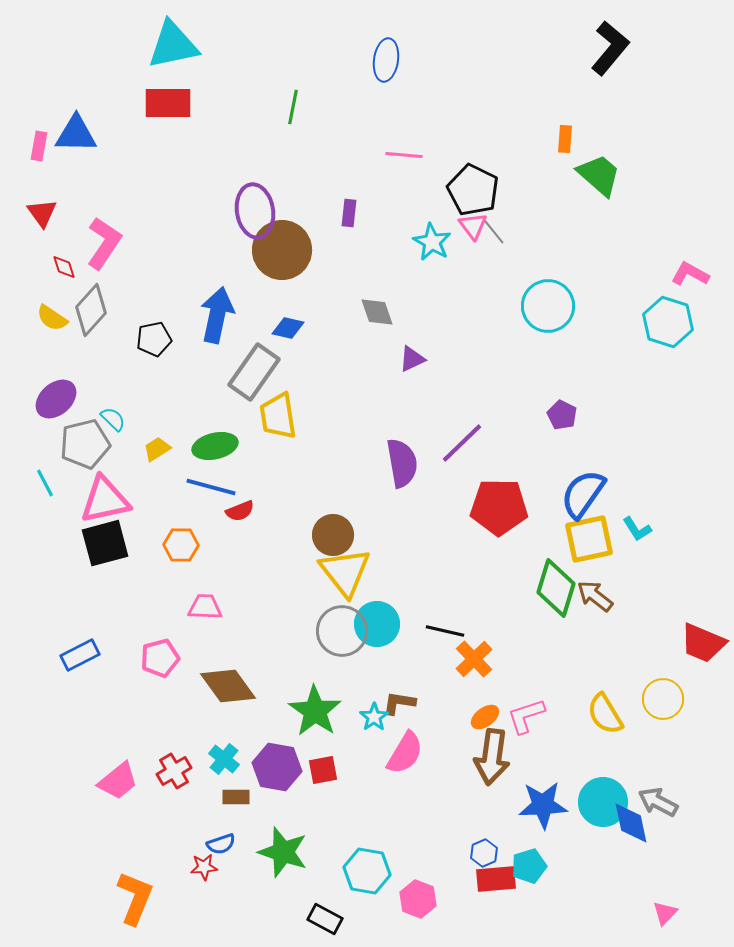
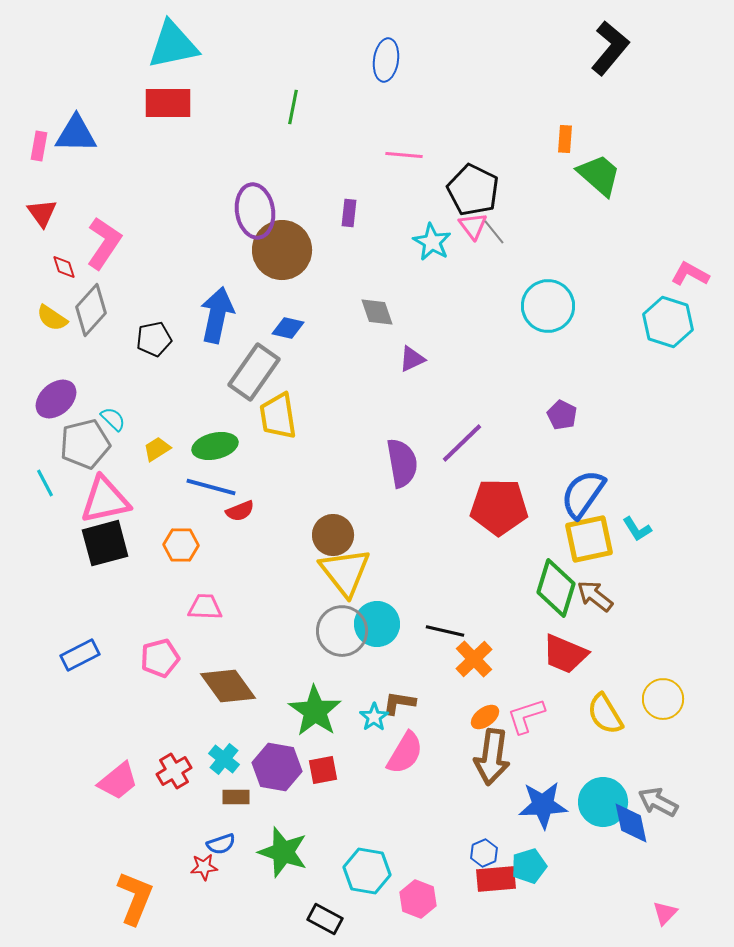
red trapezoid at (703, 643): moved 138 px left, 11 px down
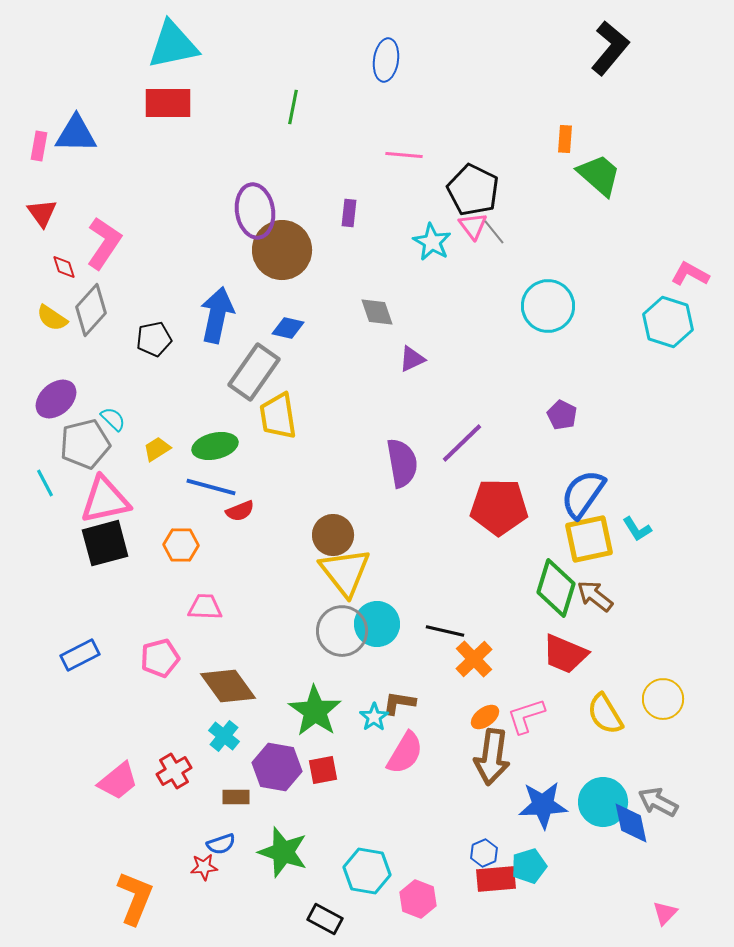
cyan cross at (224, 759): moved 23 px up
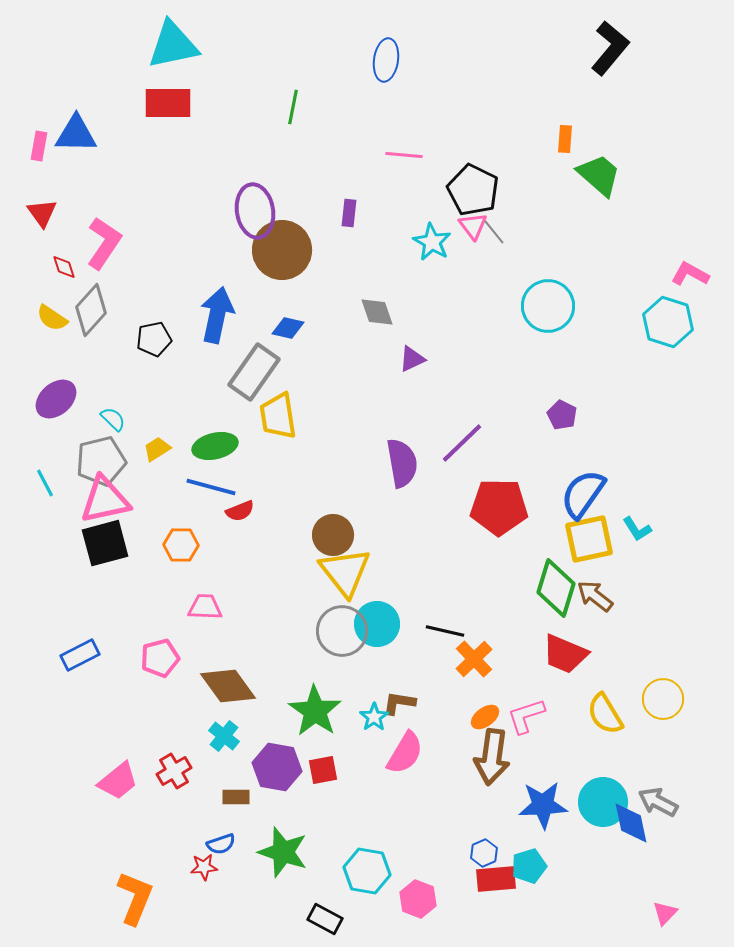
gray pentagon at (85, 444): moved 16 px right, 17 px down
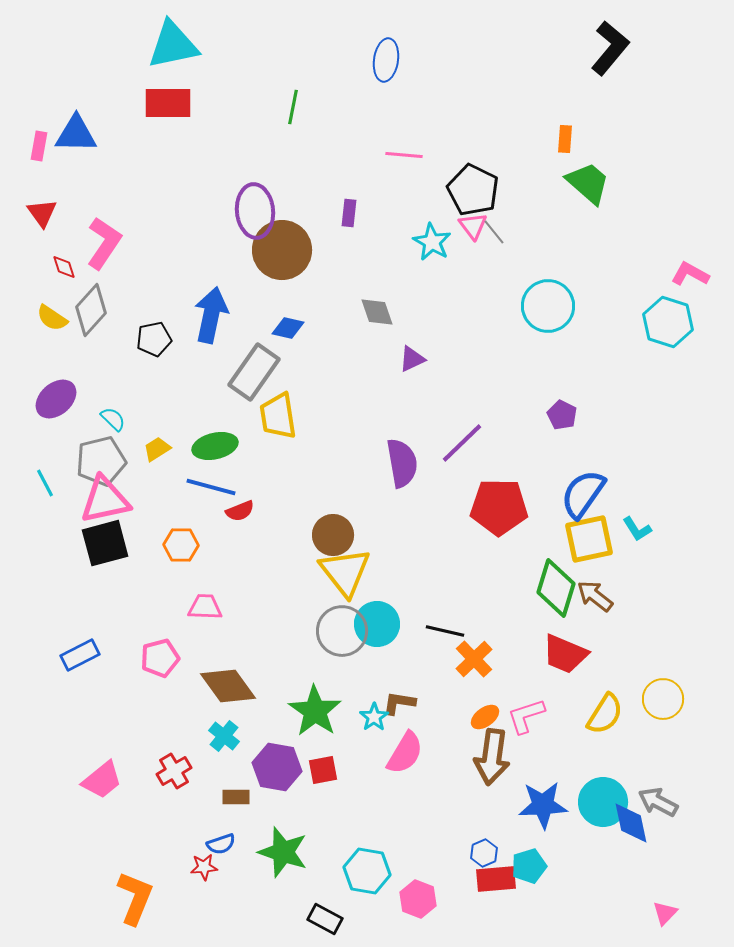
green trapezoid at (599, 175): moved 11 px left, 8 px down
purple ellipse at (255, 211): rotated 4 degrees clockwise
blue arrow at (217, 315): moved 6 px left
yellow semicircle at (605, 714): rotated 117 degrees counterclockwise
pink trapezoid at (118, 781): moved 16 px left, 1 px up
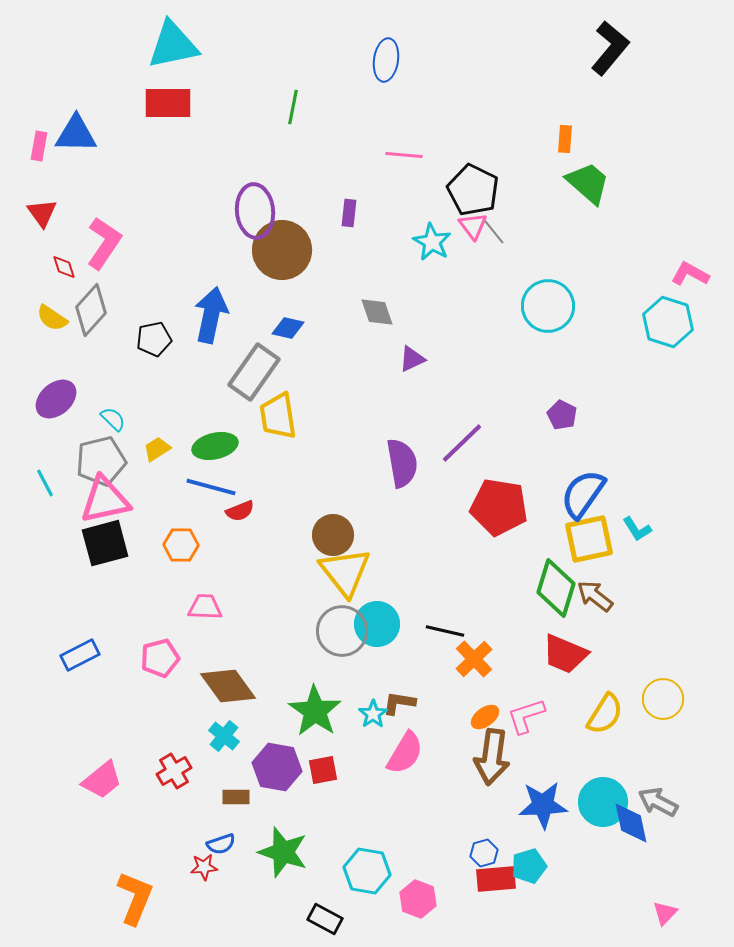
red pentagon at (499, 507): rotated 8 degrees clockwise
cyan star at (374, 717): moved 1 px left, 3 px up
blue hexagon at (484, 853): rotated 8 degrees clockwise
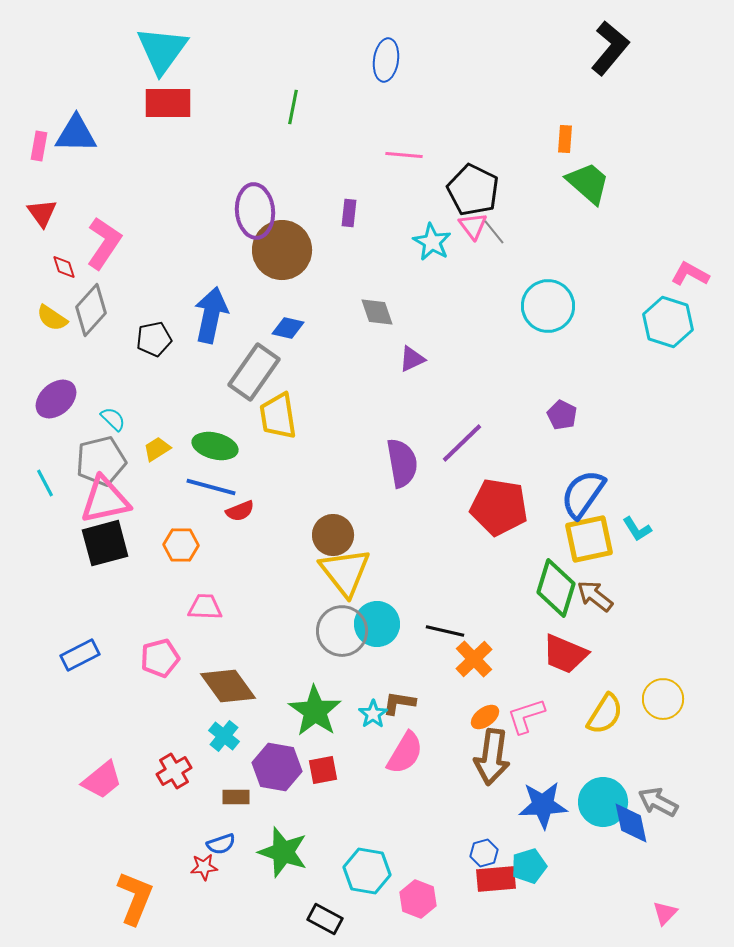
cyan triangle at (173, 45): moved 11 px left, 5 px down; rotated 42 degrees counterclockwise
green ellipse at (215, 446): rotated 27 degrees clockwise
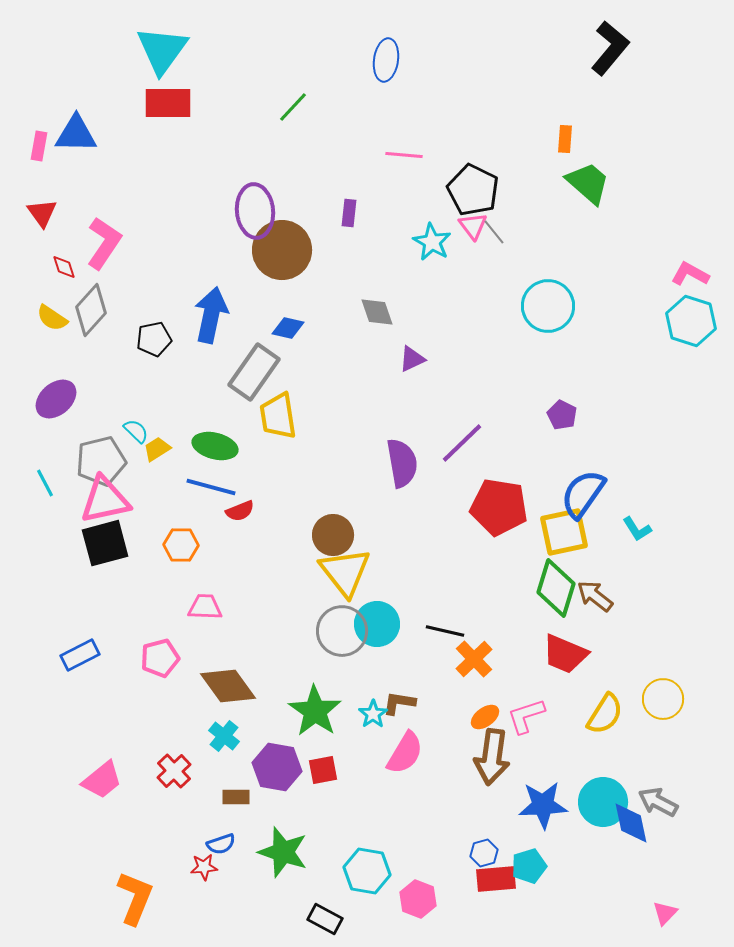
green line at (293, 107): rotated 32 degrees clockwise
cyan hexagon at (668, 322): moved 23 px right, 1 px up
cyan semicircle at (113, 419): moved 23 px right, 12 px down
yellow square at (589, 539): moved 25 px left, 7 px up
red cross at (174, 771): rotated 12 degrees counterclockwise
